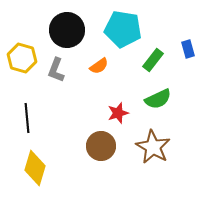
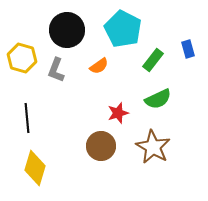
cyan pentagon: rotated 18 degrees clockwise
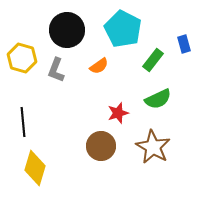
blue rectangle: moved 4 px left, 5 px up
black line: moved 4 px left, 4 px down
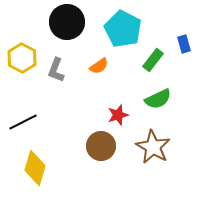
black circle: moved 8 px up
yellow hexagon: rotated 12 degrees clockwise
red star: moved 2 px down
black line: rotated 68 degrees clockwise
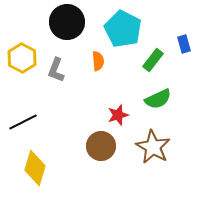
orange semicircle: moved 1 px left, 5 px up; rotated 60 degrees counterclockwise
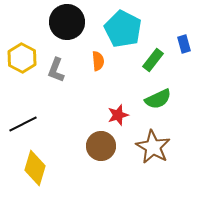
black line: moved 2 px down
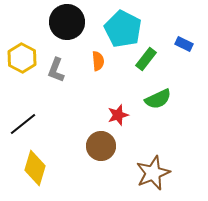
blue rectangle: rotated 48 degrees counterclockwise
green rectangle: moved 7 px left, 1 px up
black line: rotated 12 degrees counterclockwise
brown star: moved 26 px down; rotated 20 degrees clockwise
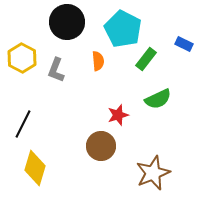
black line: rotated 24 degrees counterclockwise
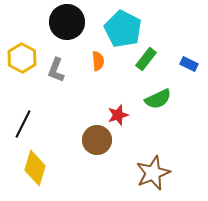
blue rectangle: moved 5 px right, 20 px down
brown circle: moved 4 px left, 6 px up
